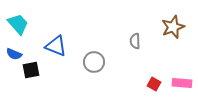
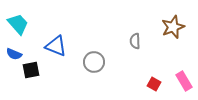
pink rectangle: moved 2 px right, 2 px up; rotated 54 degrees clockwise
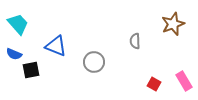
brown star: moved 3 px up
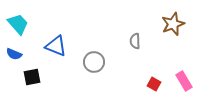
black square: moved 1 px right, 7 px down
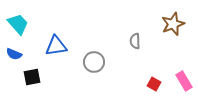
blue triangle: rotated 30 degrees counterclockwise
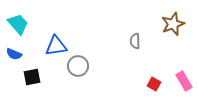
gray circle: moved 16 px left, 4 px down
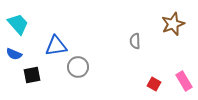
gray circle: moved 1 px down
black square: moved 2 px up
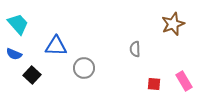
gray semicircle: moved 8 px down
blue triangle: rotated 10 degrees clockwise
gray circle: moved 6 px right, 1 px down
black square: rotated 36 degrees counterclockwise
red square: rotated 24 degrees counterclockwise
